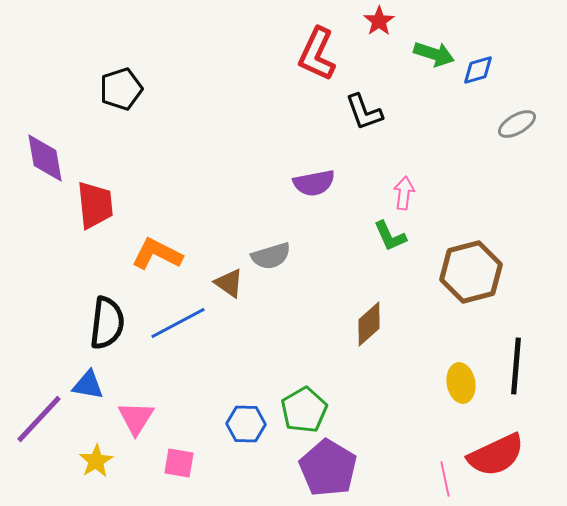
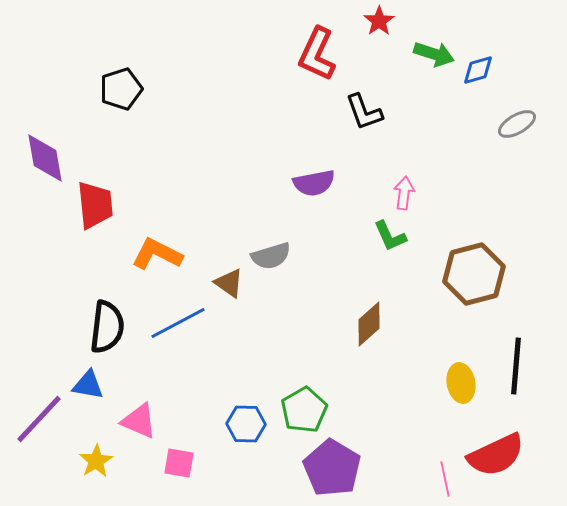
brown hexagon: moved 3 px right, 2 px down
black semicircle: moved 4 px down
pink triangle: moved 3 px right, 3 px down; rotated 39 degrees counterclockwise
purple pentagon: moved 4 px right
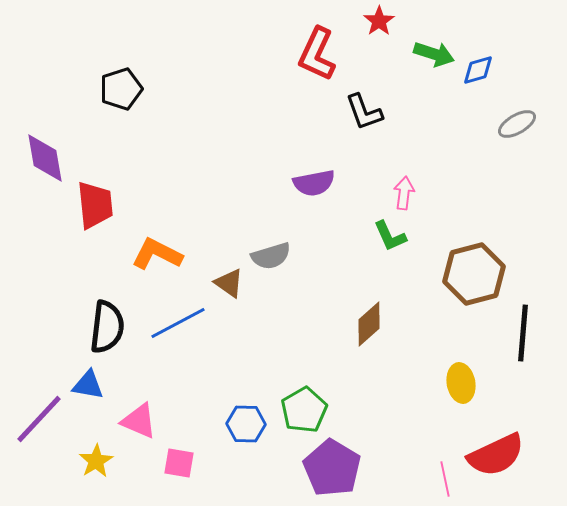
black line: moved 7 px right, 33 px up
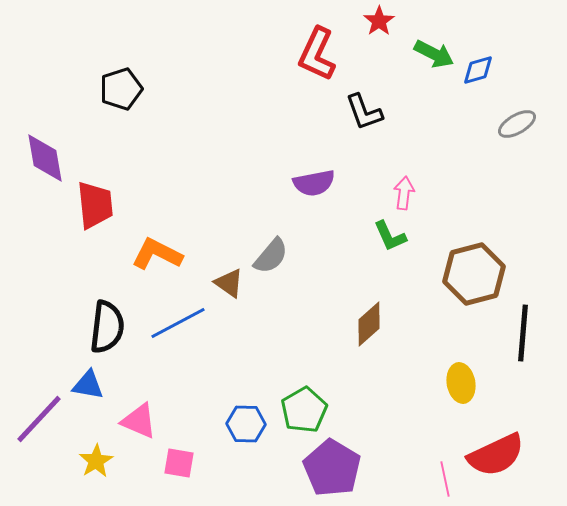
green arrow: rotated 9 degrees clockwise
gray semicircle: rotated 33 degrees counterclockwise
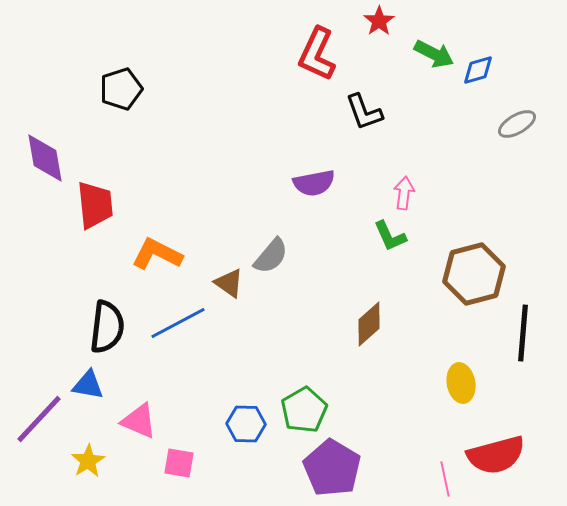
red semicircle: rotated 10 degrees clockwise
yellow star: moved 8 px left
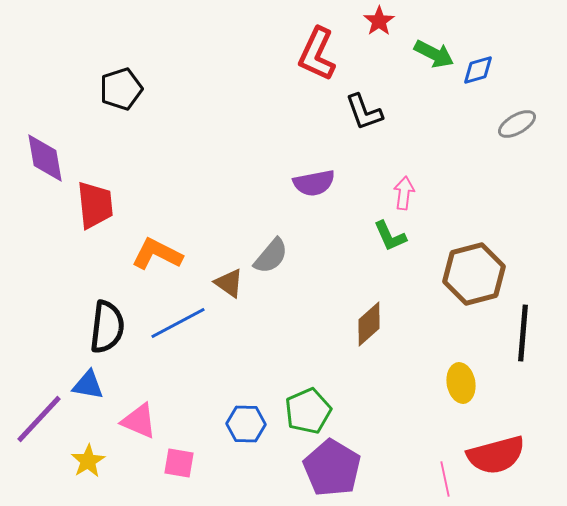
green pentagon: moved 4 px right, 1 px down; rotated 6 degrees clockwise
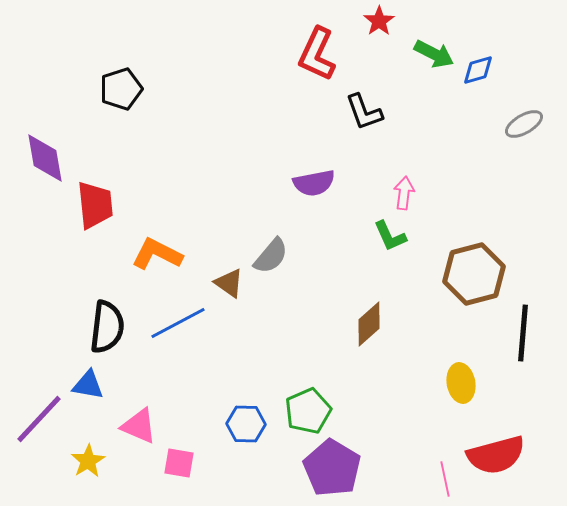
gray ellipse: moved 7 px right
pink triangle: moved 5 px down
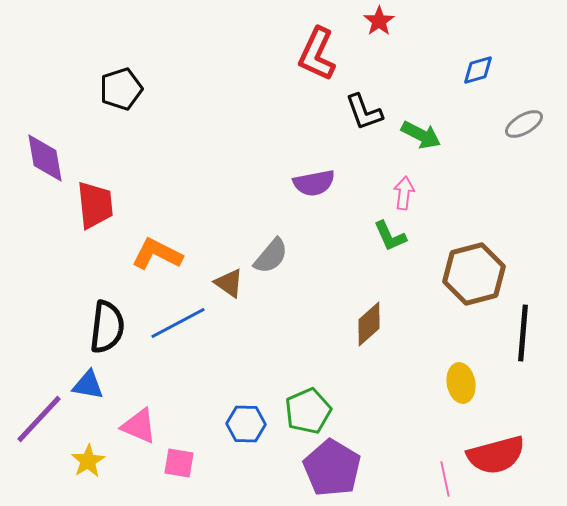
green arrow: moved 13 px left, 81 px down
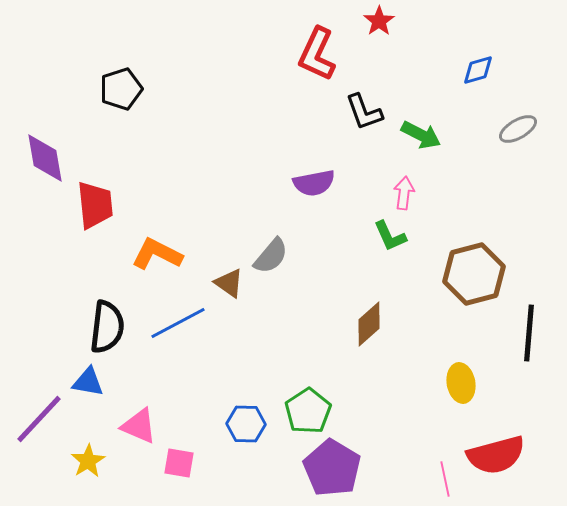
gray ellipse: moved 6 px left, 5 px down
black line: moved 6 px right
blue triangle: moved 3 px up
green pentagon: rotated 9 degrees counterclockwise
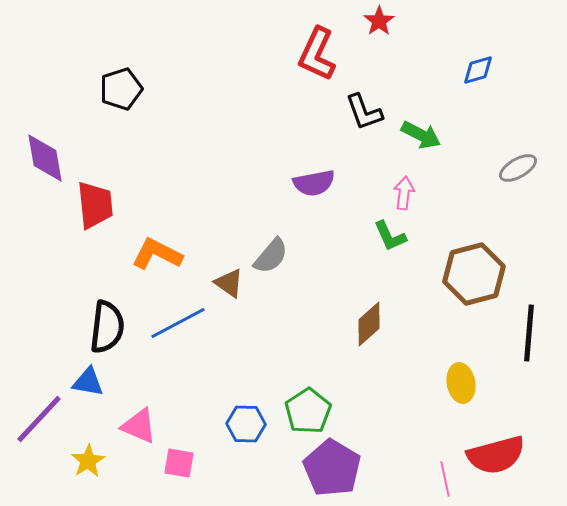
gray ellipse: moved 39 px down
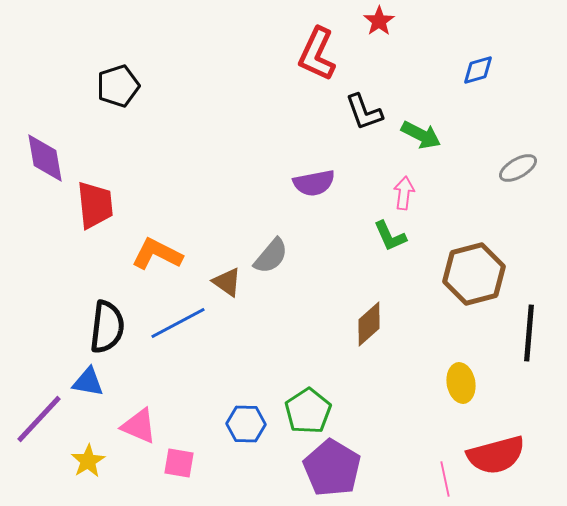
black pentagon: moved 3 px left, 3 px up
brown triangle: moved 2 px left, 1 px up
